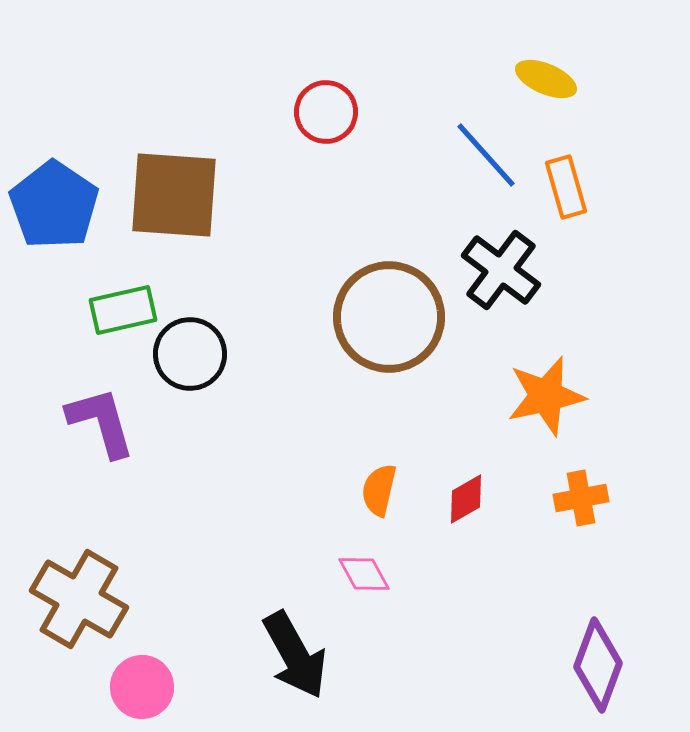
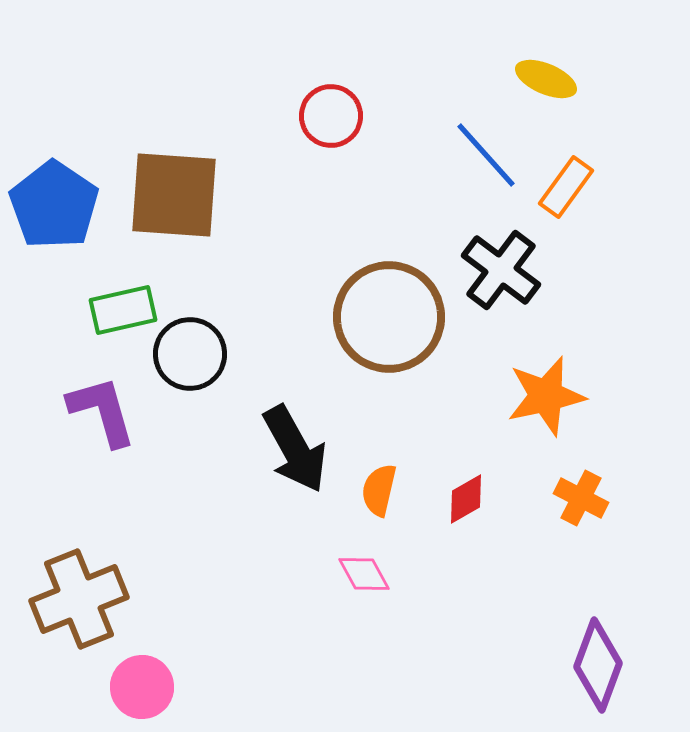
red circle: moved 5 px right, 4 px down
orange rectangle: rotated 52 degrees clockwise
purple L-shape: moved 1 px right, 11 px up
orange cross: rotated 38 degrees clockwise
brown cross: rotated 38 degrees clockwise
black arrow: moved 206 px up
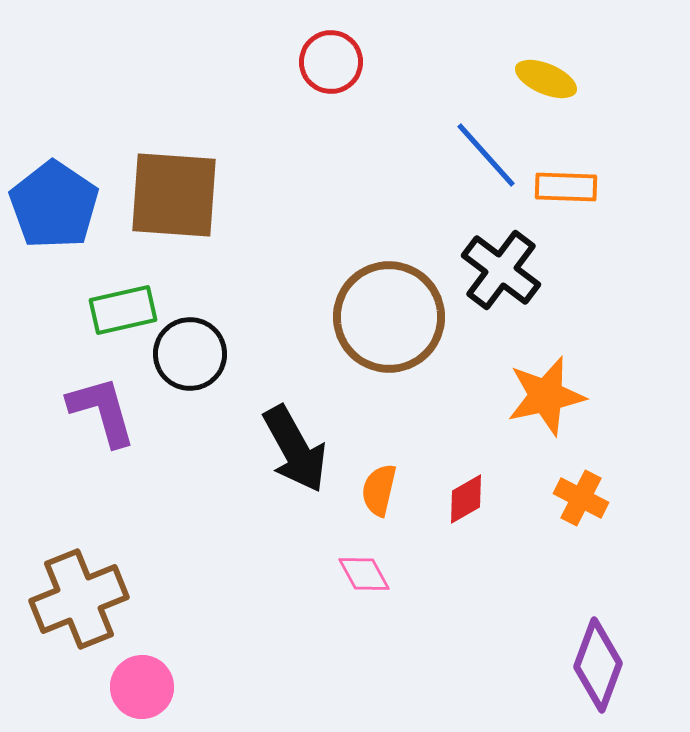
red circle: moved 54 px up
orange rectangle: rotated 56 degrees clockwise
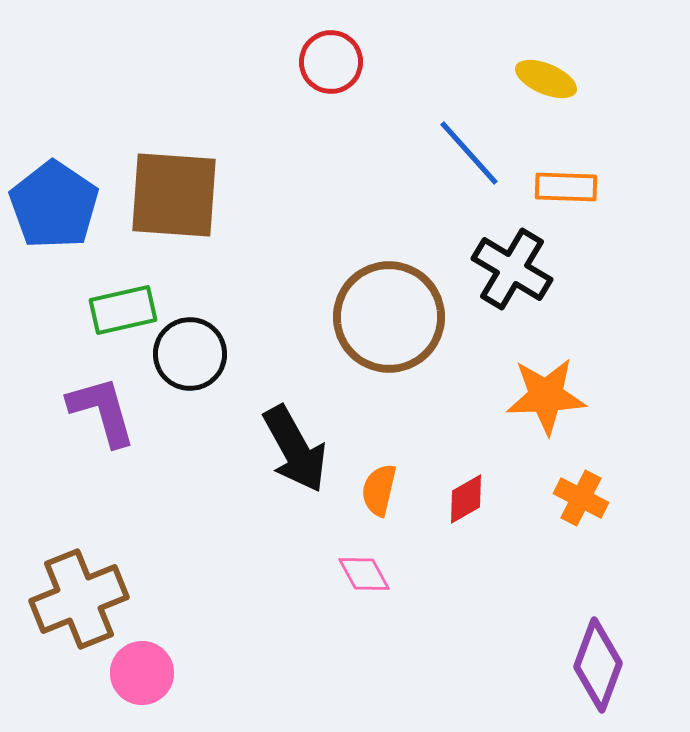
blue line: moved 17 px left, 2 px up
black cross: moved 11 px right, 1 px up; rotated 6 degrees counterclockwise
orange star: rotated 10 degrees clockwise
pink circle: moved 14 px up
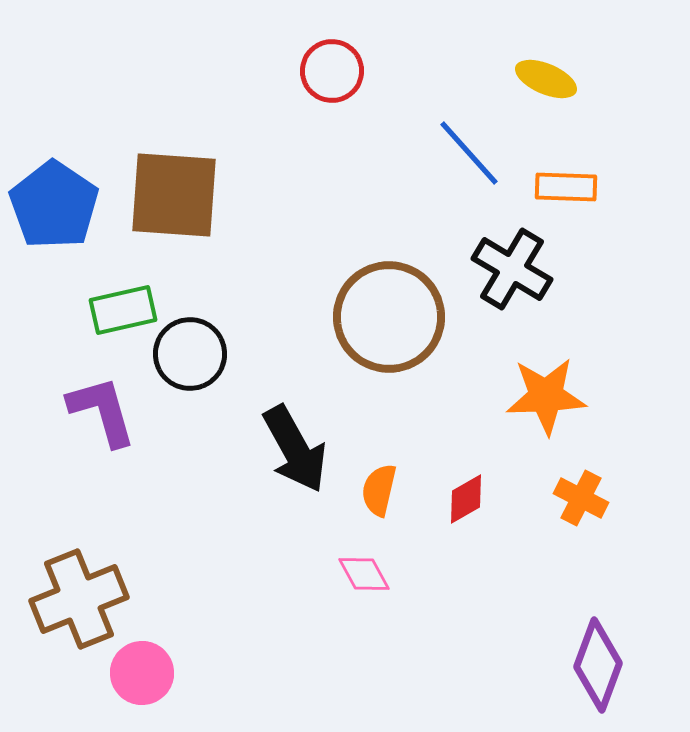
red circle: moved 1 px right, 9 px down
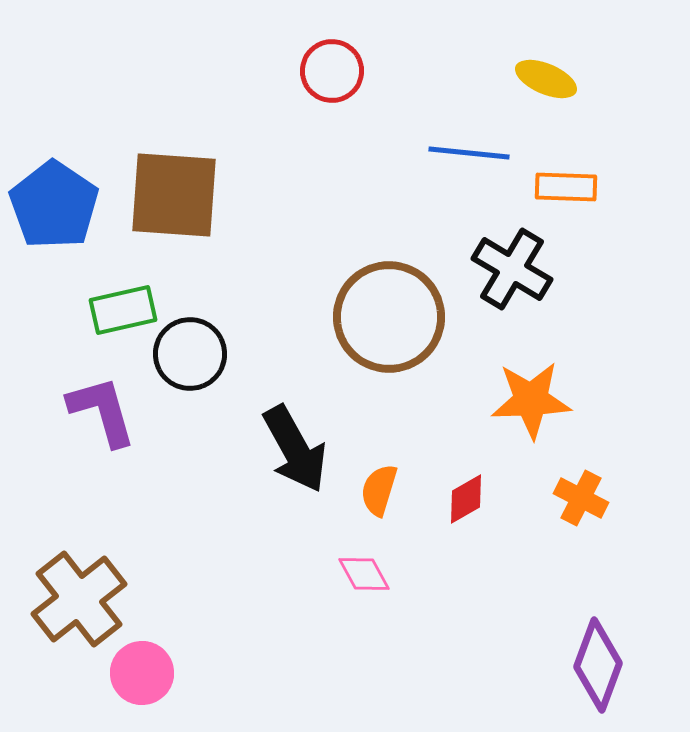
blue line: rotated 42 degrees counterclockwise
orange star: moved 15 px left, 4 px down
orange semicircle: rotated 4 degrees clockwise
brown cross: rotated 16 degrees counterclockwise
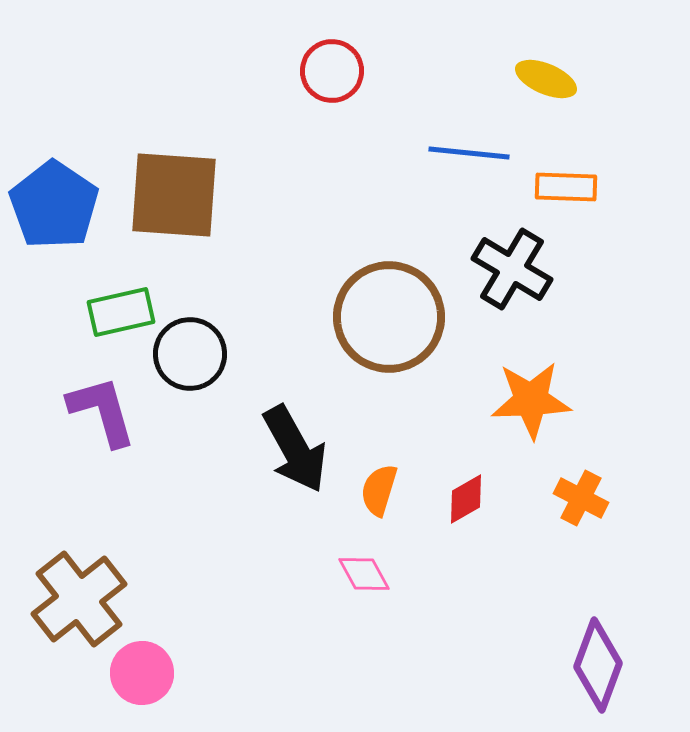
green rectangle: moved 2 px left, 2 px down
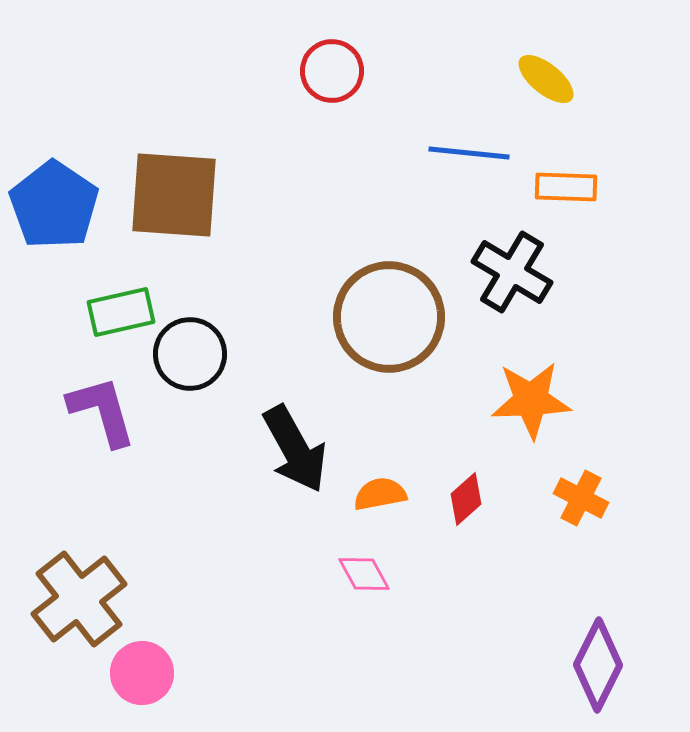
yellow ellipse: rotated 16 degrees clockwise
black cross: moved 3 px down
orange semicircle: moved 1 px right, 4 px down; rotated 62 degrees clockwise
red diamond: rotated 12 degrees counterclockwise
purple diamond: rotated 6 degrees clockwise
